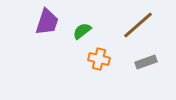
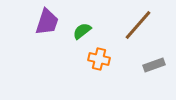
brown line: rotated 8 degrees counterclockwise
gray rectangle: moved 8 px right, 3 px down
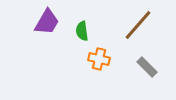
purple trapezoid: rotated 12 degrees clockwise
green semicircle: rotated 60 degrees counterclockwise
gray rectangle: moved 7 px left, 2 px down; rotated 65 degrees clockwise
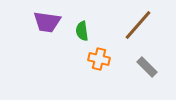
purple trapezoid: rotated 68 degrees clockwise
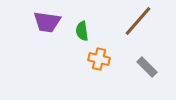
brown line: moved 4 px up
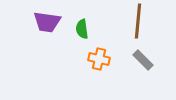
brown line: rotated 36 degrees counterclockwise
green semicircle: moved 2 px up
gray rectangle: moved 4 px left, 7 px up
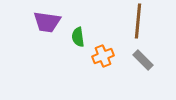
green semicircle: moved 4 px left, 8 px down
orange cross: moved 4 px right, 3 px up; rotated 35 degrees counterclockwise
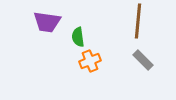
orange cross: moved 13 px left, 5 px down
